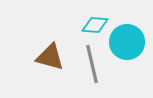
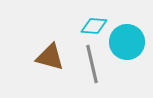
cyan diamond: moved 1 px left, 1 px down
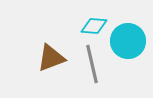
cyan circle: moved 1 px right, 1 px up
brown triangle: moved 1 px right, 1 px down; rotated 36 degrees counterclockwise
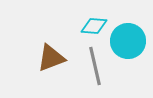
gray line: moved 3 px right, 2 px down
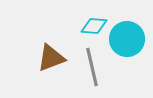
cyan circle: moved 1 px left, 2 px up
gray line: moved 3 px left, 1 px down
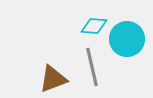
brown triangle: moved 2 px right, 21 px down
